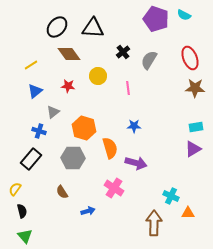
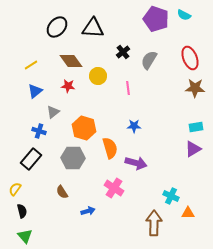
brown diamond: moved 2 px right, 7 px down
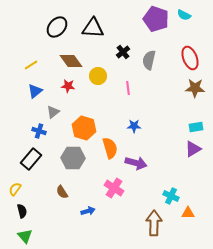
gray semicircle: rotated 18 degrees counterclockwise
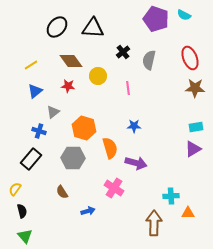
cyan cross: rotated 28 degrees counterclockwise
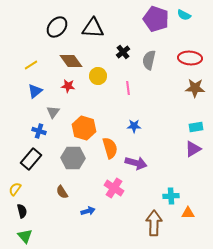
red ellipse: rotated 65 degrees counterclockwise
gray triangle: rotated 16 degrees counterclockwise
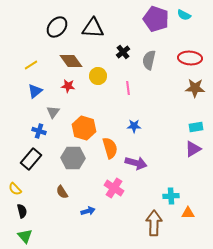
yellow semicircle: rotated 80 degrees counterclockwise
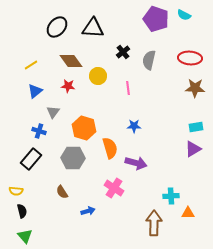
yellow semicircle: moved 1 px right, 2 px down; rotated 40 degrees counterclockwise
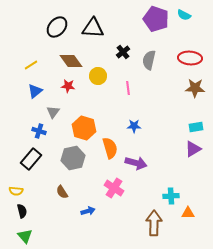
gray hexagon: rotated 15 degrees counterclockwise
